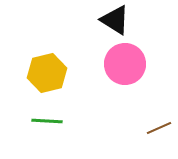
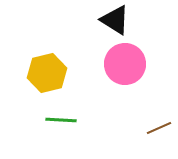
green line: moved 14 px right, 1 px up
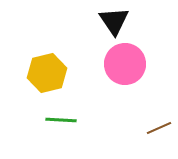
black triangle: moved 1 px left, 1 px down; rotated 24 degrees clockwise
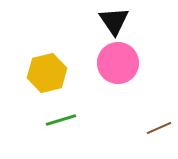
pink circle: moved 7 px left, 1 px up
green line: rotated 20 degrees counterclockwise
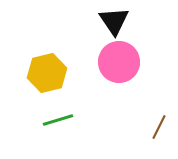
pink circle: moved 1 px right, 1 px up
green line: moved 3 px left
brown line: moved 1 px up; rotated 40 degrees counterclockwise
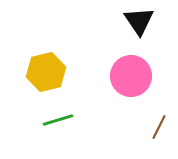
black triangle: moved 25 px right
pink circle: moved 12 px right, 14 px down
yellow hexagon: moved 1 px left, 1 px up
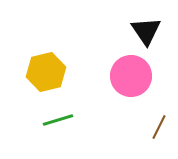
black triangle: moved 7 px right, 10 px down
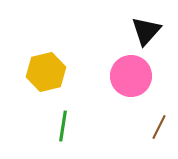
black triangle: rotated 16 degrees clockwise
green line: moved 5 px right, 6 px down; rotated 64 degrees counterclockwise
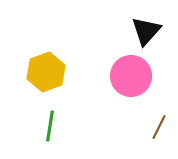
yellow hexagon: rotated 6 degrees counterclockwise
green line: moved 13 px left
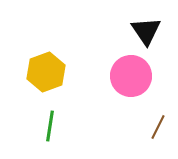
black triangle: rotated 16 degrees counterclockwise
brown line: moved 1 px left
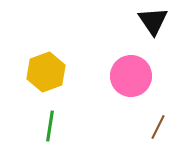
black triangle: moved 7 px right, 10 px up
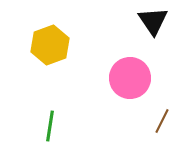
yellow hexagon: moved 4 px right, 27 px up
pink circle: moved 1 px left, 2 px down
brown line: moved 4 px right, 6 px up
